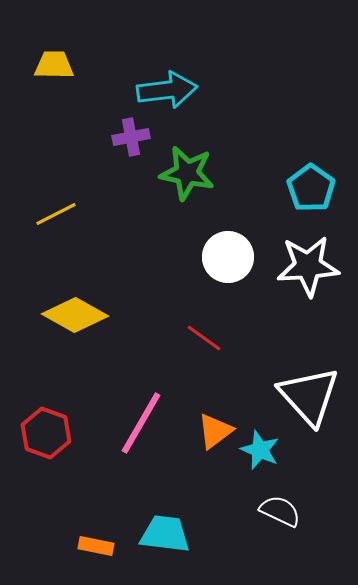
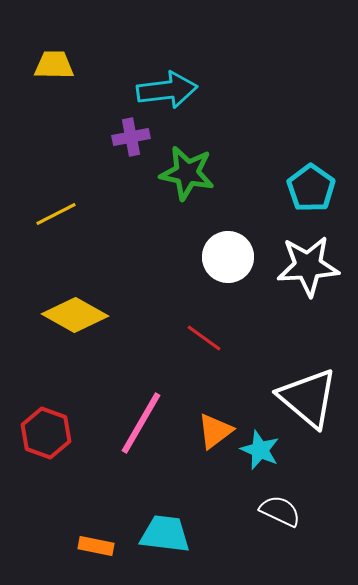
white triangle: moved 1 px left, 2 px down; rotated 8 degrees counterclockwise
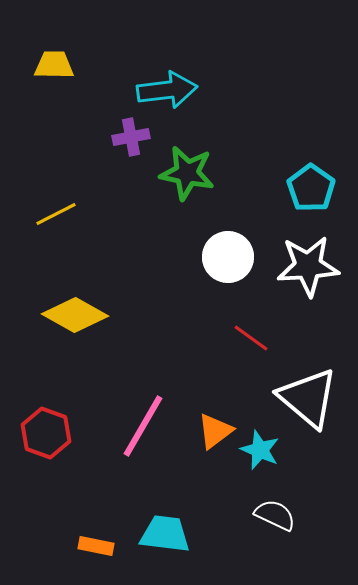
red line: moved 47 px right
pink line: moved 2 px right, 3 px down
white semicircle: moved 5 px left, 4 px down
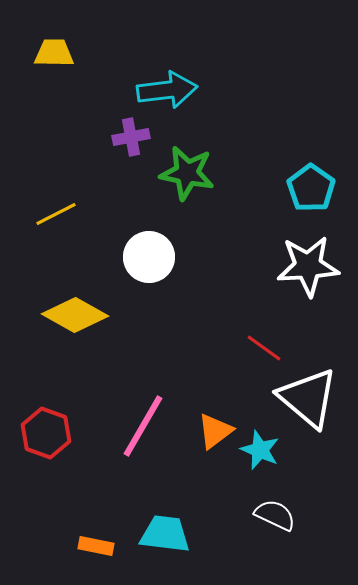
yellow trapezoid: moved 12 px up
white circle: moved 79 px left
red line: moved 13 px right, 10 px down
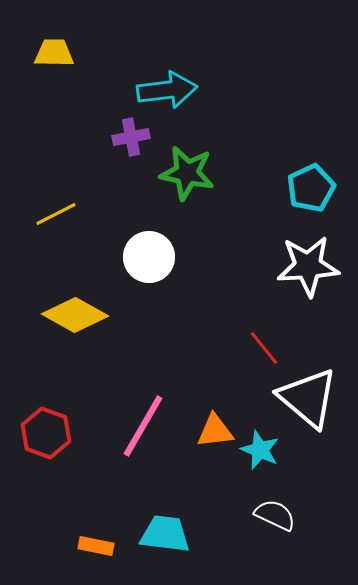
cyan pentagon: rotated 12 degrees clockwise
red line: rotated 15 degrees clockwise
orange triangle: rotated 30 degrees clockwise
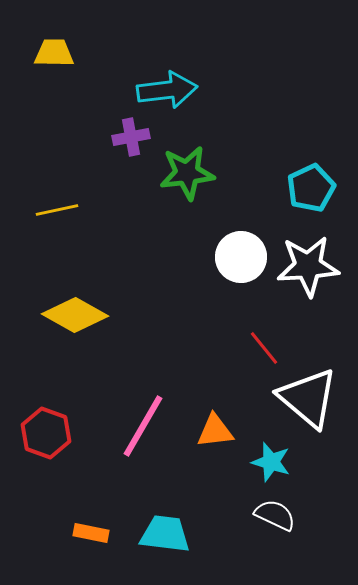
green star: rotated 18 degrees counterclockwise
yellow line: moved 1 px right, 4 px up; rotated 15 degrees clockwise
white circle: moved 92 px right
cyan star: moved 11 px right, 12 px down; rotated 6 degrees counterclockwise
orange rectangle: moved 5 px left, 13 px up
